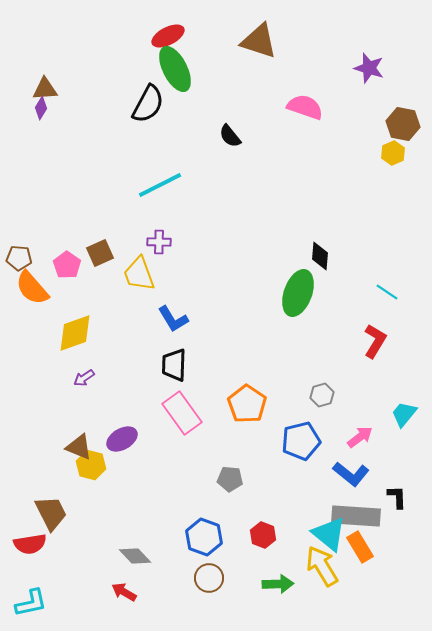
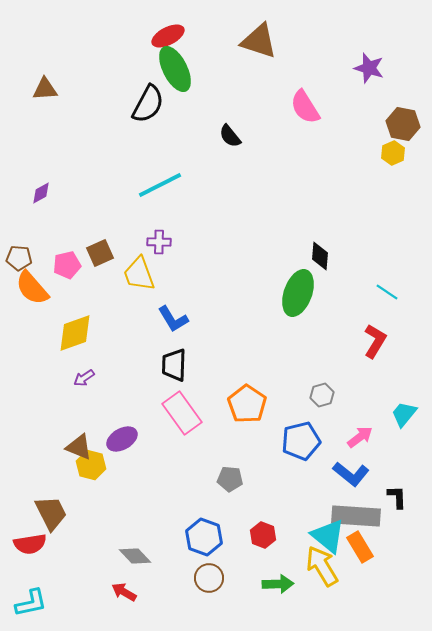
pink semicircle at (305, 107): rotated 141 degrees counterclockwise
purple diamond at (41, 108): moved 85 px down; rotated 30 degrees clockwise
pink pentagon at (67, 265): rotated 24 degrees clockwise
cyan triangle at (329, 534): moved 1 px left, 2 px down
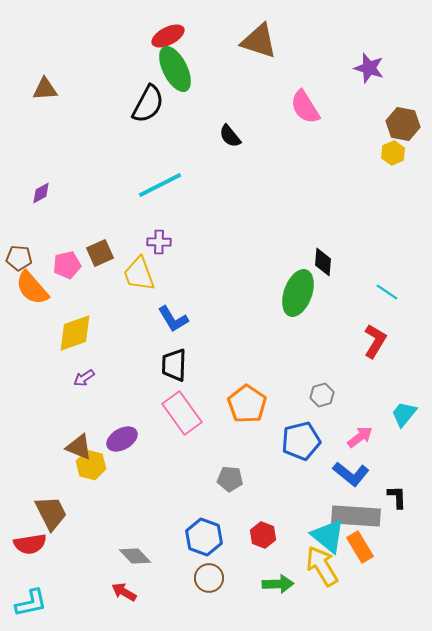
black diamond at (320, 256): moved 3 px right, 6 px down
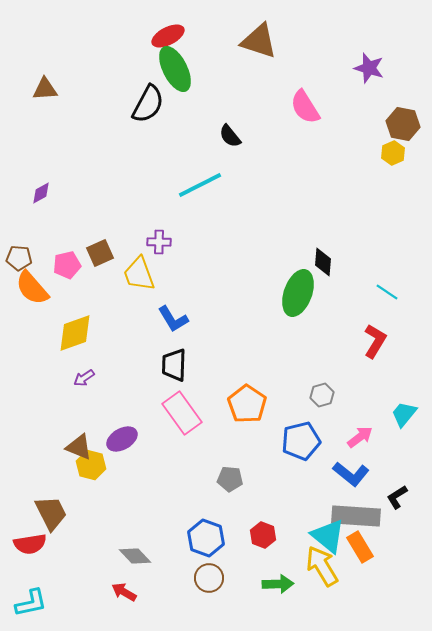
cyan line at (160, 185): moved 40 px right
black L-shape at (397, 497): rotated 120 degrees counterclockwise
blue hexagon at (204, 537): moved 2 px right, 1 px down
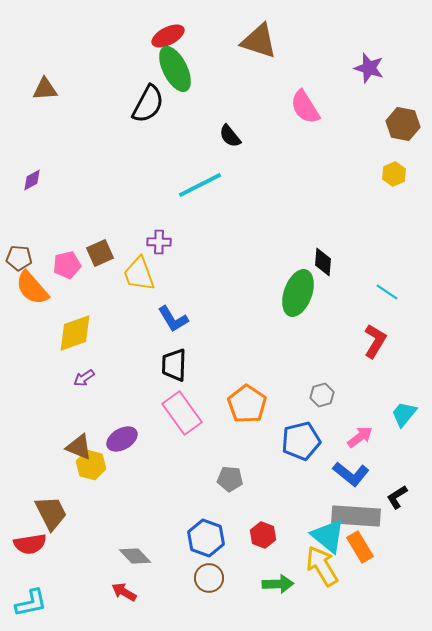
yellow hexagon at (393, 153): moved 1 px right, 21 px down
purple diamond at (41, 193): moved 9 px left, 13 px up
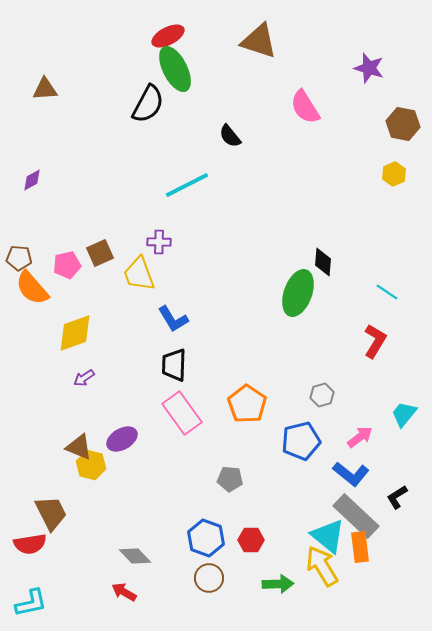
cyan line at (200, 185): moved 13 px left
gray rectangle at (356, 516): rotated 39 degrees clockwise
red hexagon at (263, 535): moved 12 px left, 5 px down; rotated 20 degrees counterclockwise
orange rectangle at (360, 547): rotated 24 degrees clockwise
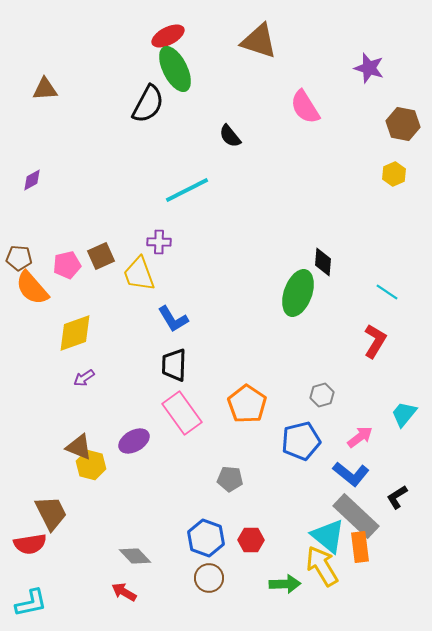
cyan line at (187, 185): moved 5 px down
brown square at (100, 253): moved 1 px right, 3 px down
purple ellipse at (122, 439): moved 12 px right, 2 px down
green arrow at (278, 584): moved 7 px right
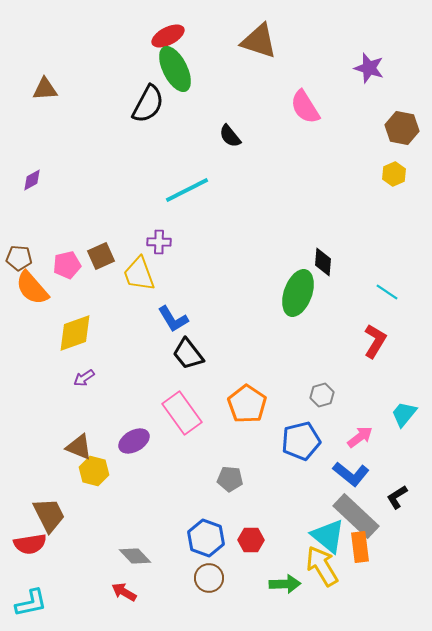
brown hexagon at (403, 124): moved 1 px left, 4 px down
black trapezoid at (174, 365): moved 14 px right, 11 px up; rotated 40 degrees counterclockwise
yellow hexagon at (91, 465): moved 3 px right, 6 px down
brown trapezoid at (51, 513): moved 2 px left, 2 px down
